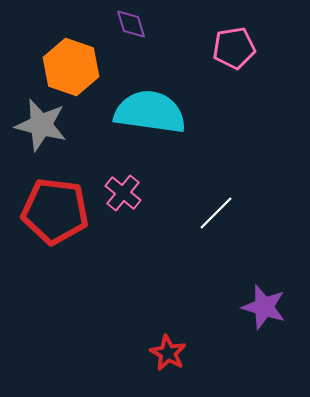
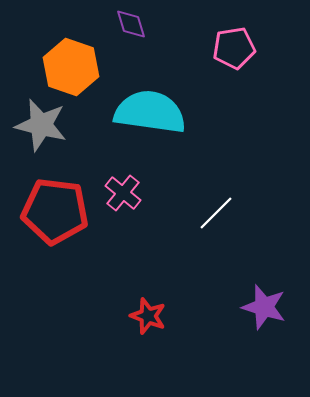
red star: moved 20 px left, 37 px up; rotated 9 degrees counterclockwise
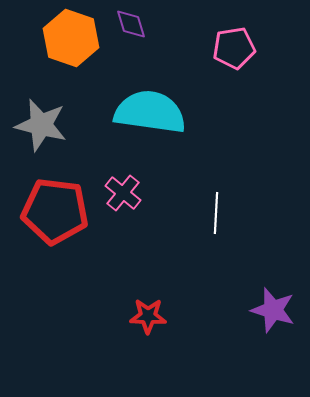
orange hexagon: moved 29 px up
white line: rotated 42 degrees counterclockwise
purple star: moved 9 px right, 3 px down
red star: rotated 18 degrees counterclockwise
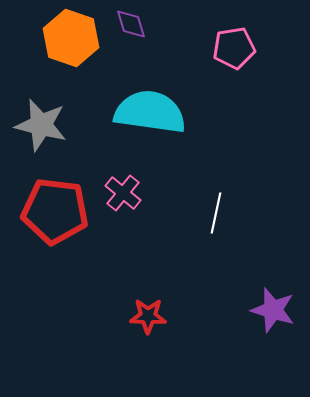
white line: rotated 9 degrees clockwise
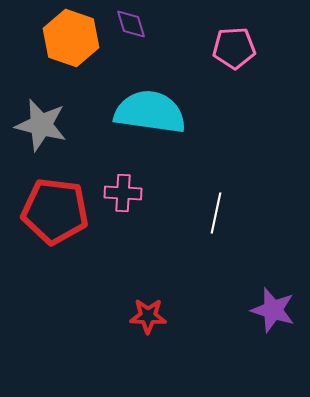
pink pentagon: rotated 6 degrees clockwise
pink cross: rotated 36 degrees counterclockwise
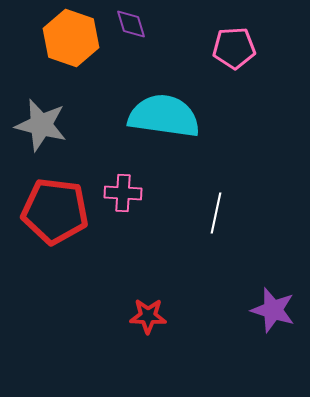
cyan semicircle: moved 14 px right, 4 px down
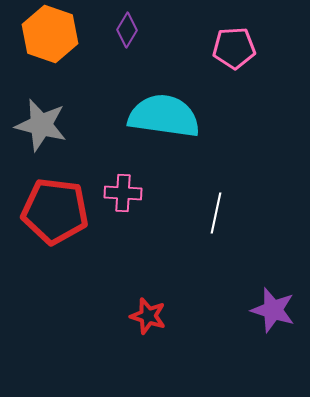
purple diamond: moved 4 px left, 6 px down; rotated 48 degrees clockwise
orange hexagon: moved 21 px left, 4 px up
red star: rotated 15 degrees clockwise
